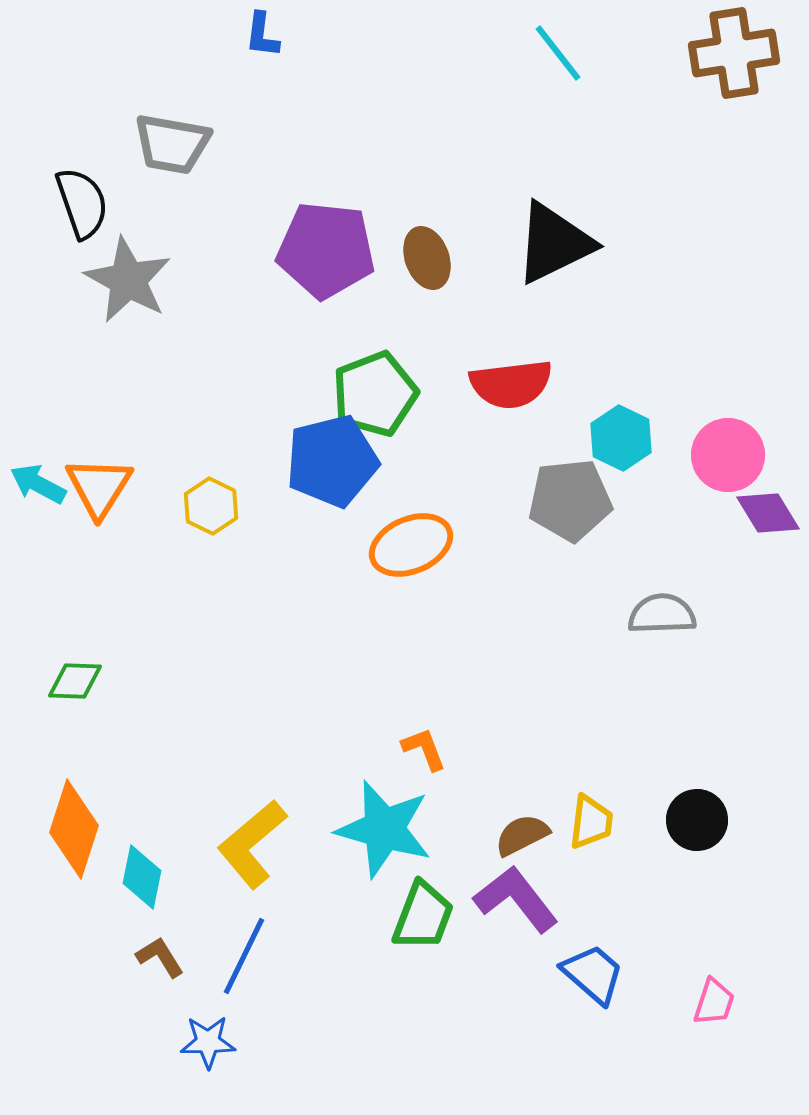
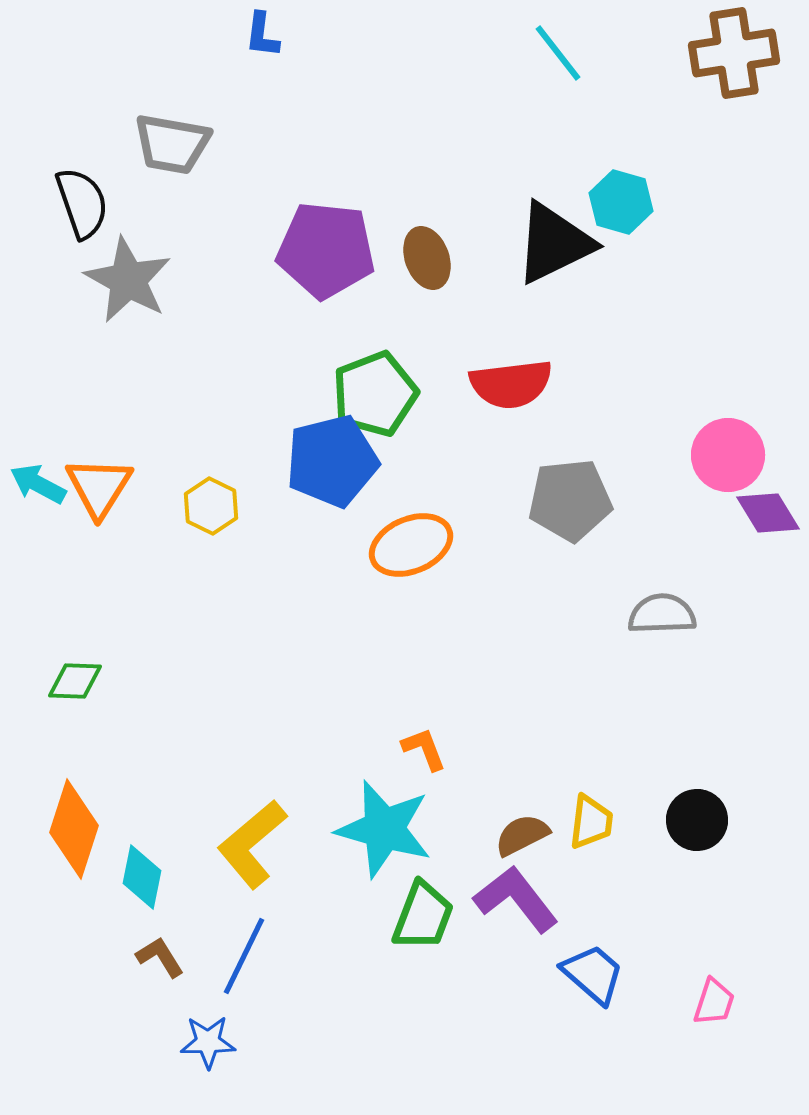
cyan hexagon: moved 236 px up; rotated 10 degrees counterclockwise
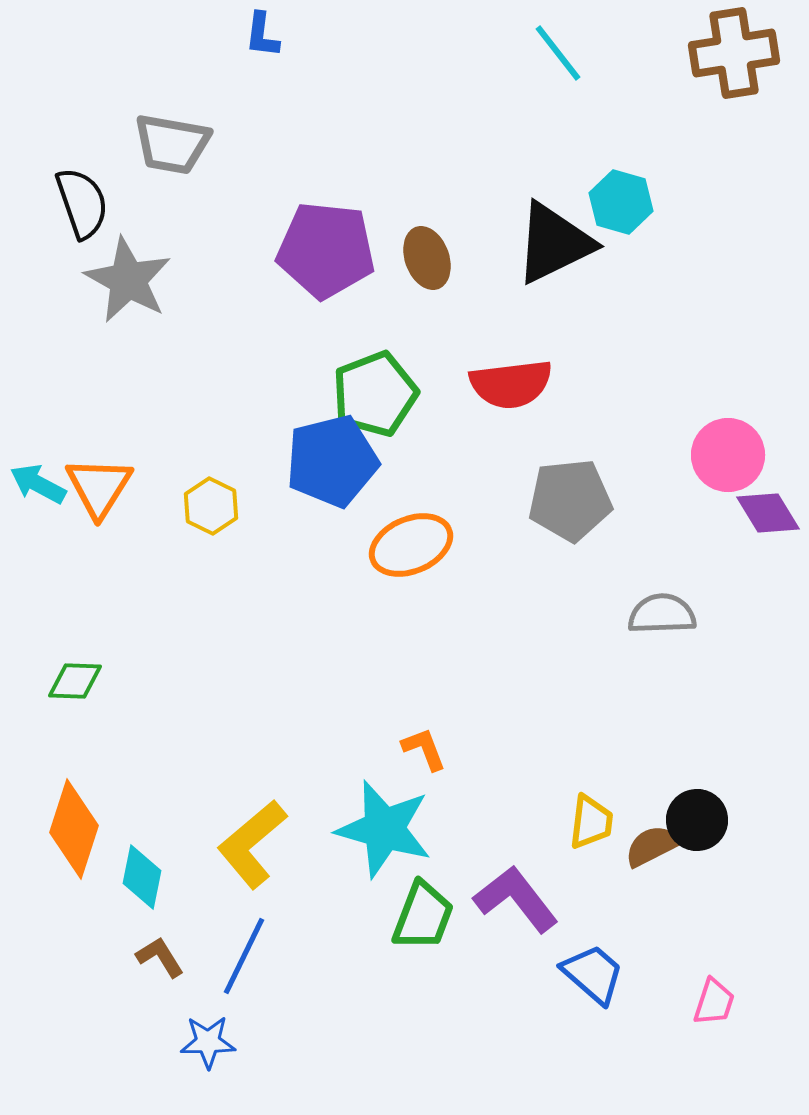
brown semicircle: moved 130 px right, 11 px down
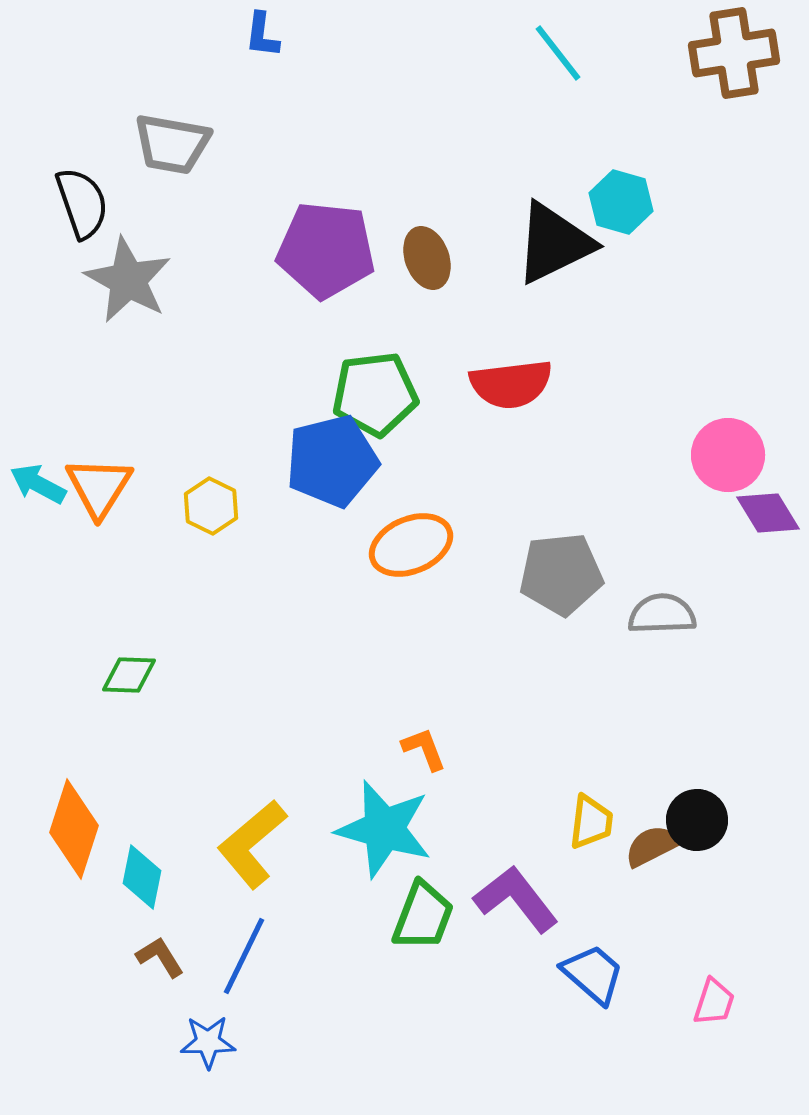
green pentagon: rotated 14 degrees clockwise
gray pentagon: moved 9 px left, 74 px down
green diamond: moved 54 px right, 6 px up
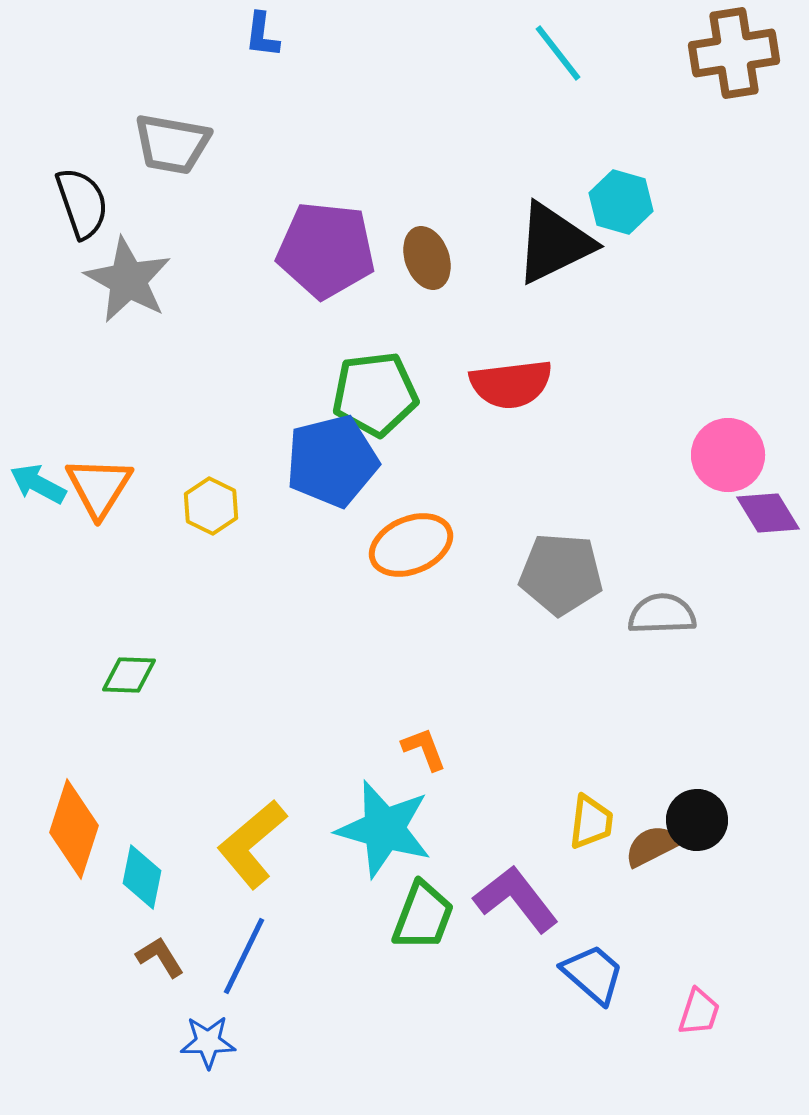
gray pentagon: rotated 10 degrees clockwise
pink trapezoid: moved 15 px left, 10 px down
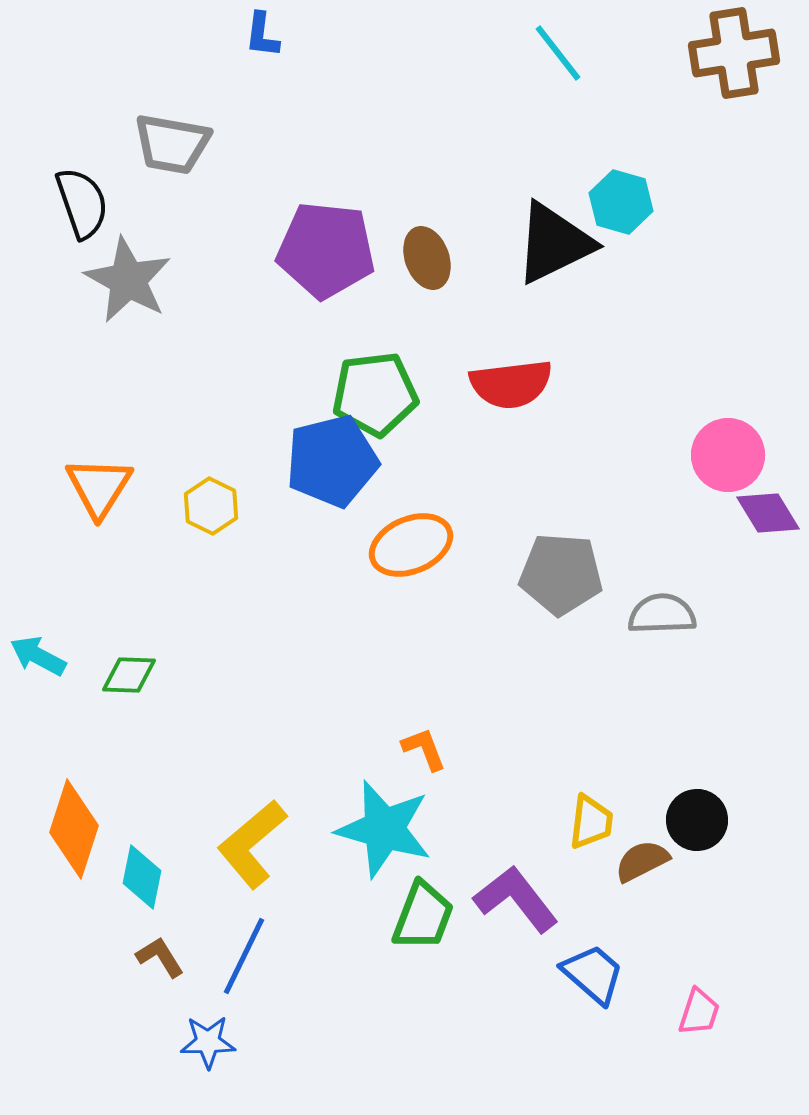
cyan arrow: moved 172 px down
brown semicircle: moved 10 px left, 15 px down
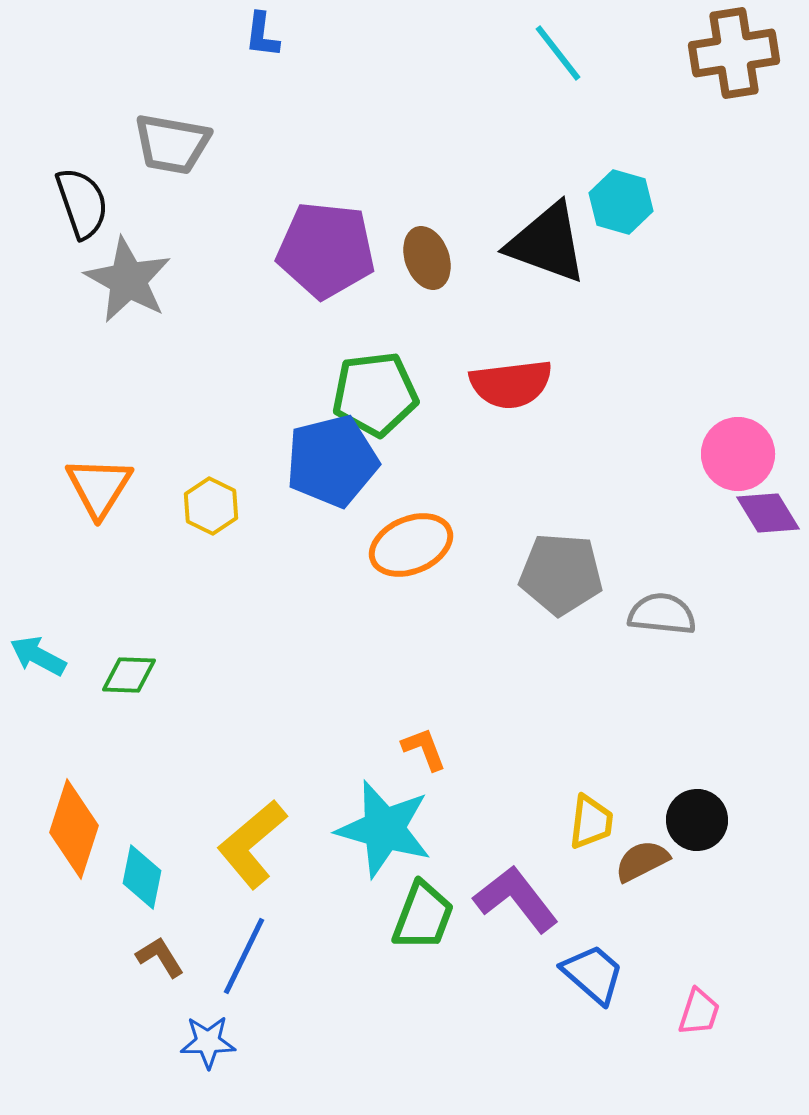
black triangle: moved 7 px left; rotated 46 degrees clockwise
pink circle: moved 10 px right, 1 px up
gray semicircle: rotated 8 degrees clockwise
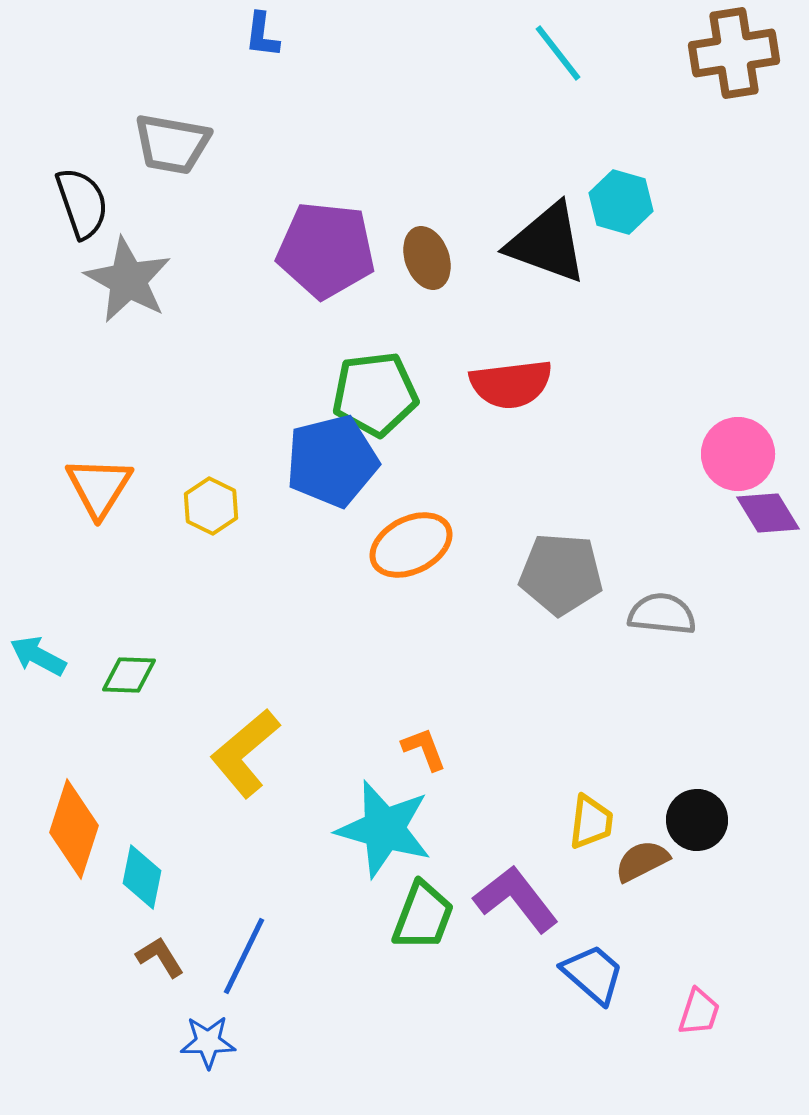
orange ellipse: rotated 4 degrees counterclockwise
yellow L-shape: moved 7 px left, 91 px up
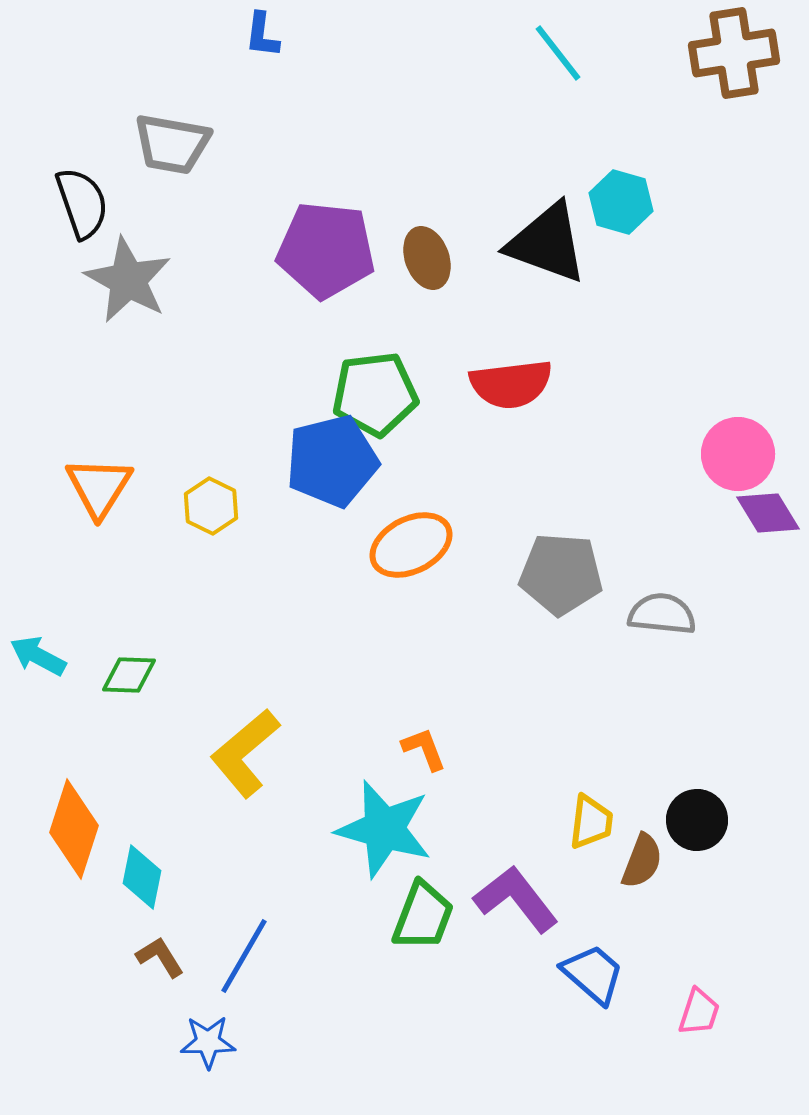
brown semicircle: rotated 138 degrees clockwise
blue line: rotated 4 degrees clockwise
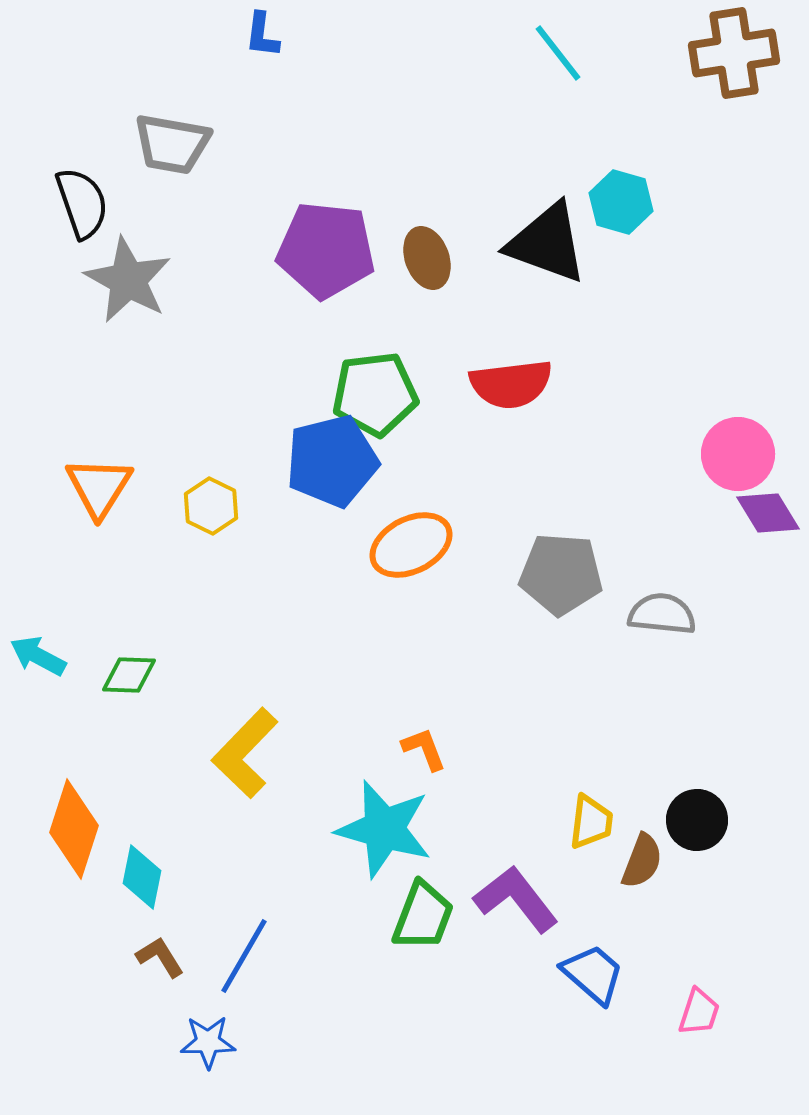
yellow L-shape: rotated 6 degrees counterclockwise
